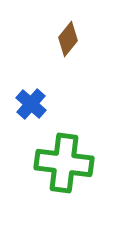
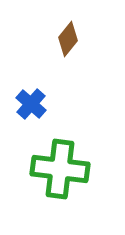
green cross: moved 4 px left, 6 px down
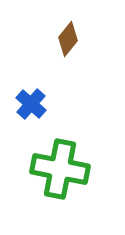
green cross: rotated 4 degrees clockwise
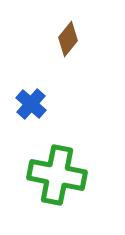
green cross: moved 3 px left, 6 px down
